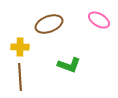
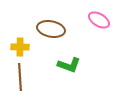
brown ellipse: moved 2 px right, 5 px down; rotated 32 degrees clockwise
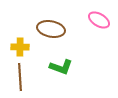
green L-shape: moved 8 px left, 2 px down
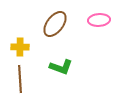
pink ellipse: rotated 35 degrees counterclockwise
brown ellipse: moved 4 px right, 5 px up; rotated 64 degrees counterclockwise
brown line: moved 2 px down
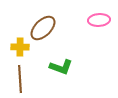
brown ellipse: moved 12 px left, 4 px down; rotated 8 degrees clockwise
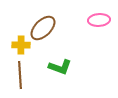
yellow cross: moved 1 px right, 2 px up
green L-shape: moved 1 px left
brown line: moved 4 px up
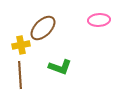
yellow cross: rotated 12 degrees counterclockwise
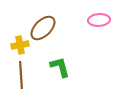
yellow cross: moved 1 px left
green L-shape: rotated 125 degrees counterclockwise
brown line: moved 1 px right
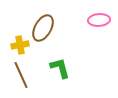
brown ellipse: rotated 16 degrees counterclockwise
green L-shape: moved 1 px down
brown line: rotated 20 degrees counterclockwise
